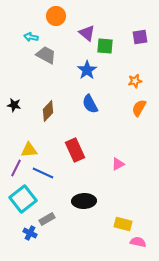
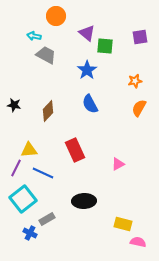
cyan arrow: moved 3 px right, 1 px up
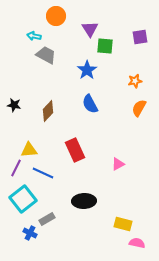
purple triangle: moved 3 px right, 4 px up; rotated 18 degrees clockwise
pink semicircle: moved 1 px left, 1 px down
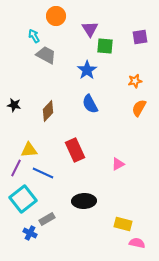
cyan arrow: rotated 48 degrees clockwise
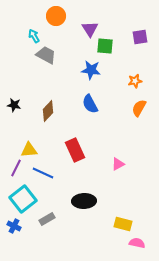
blue star: moved 4 px right; rotated 30 degrees counterclockwise
blue cross: moved 16 px left, 7 px up
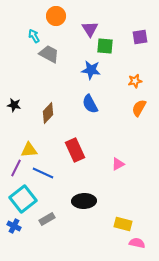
gray trapezoid: moved 3 px right, 1 px up
brown diamond: moved 2 px down
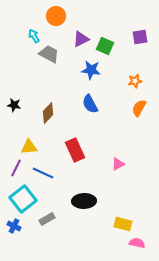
purple triangle: moved 9 px left, 10 px down; rotated 36 degrees clockwise
green square: rotated 18 degrees clockwise
yellow triangle: moved 3 px up
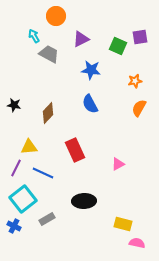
green square: moved 13 px right
